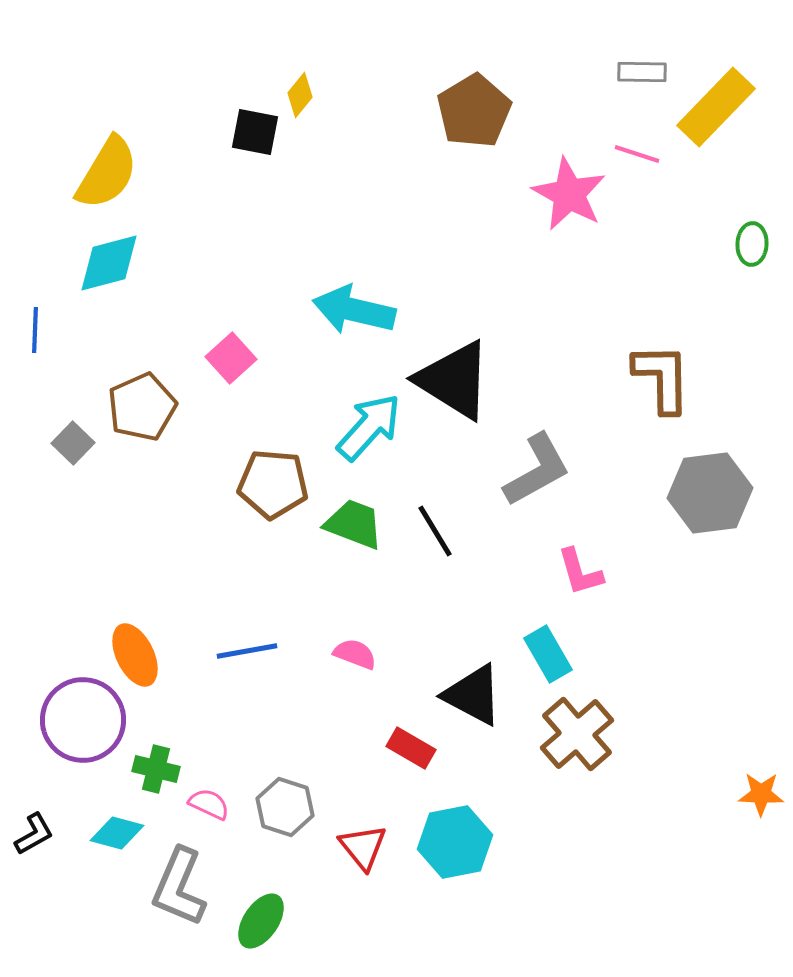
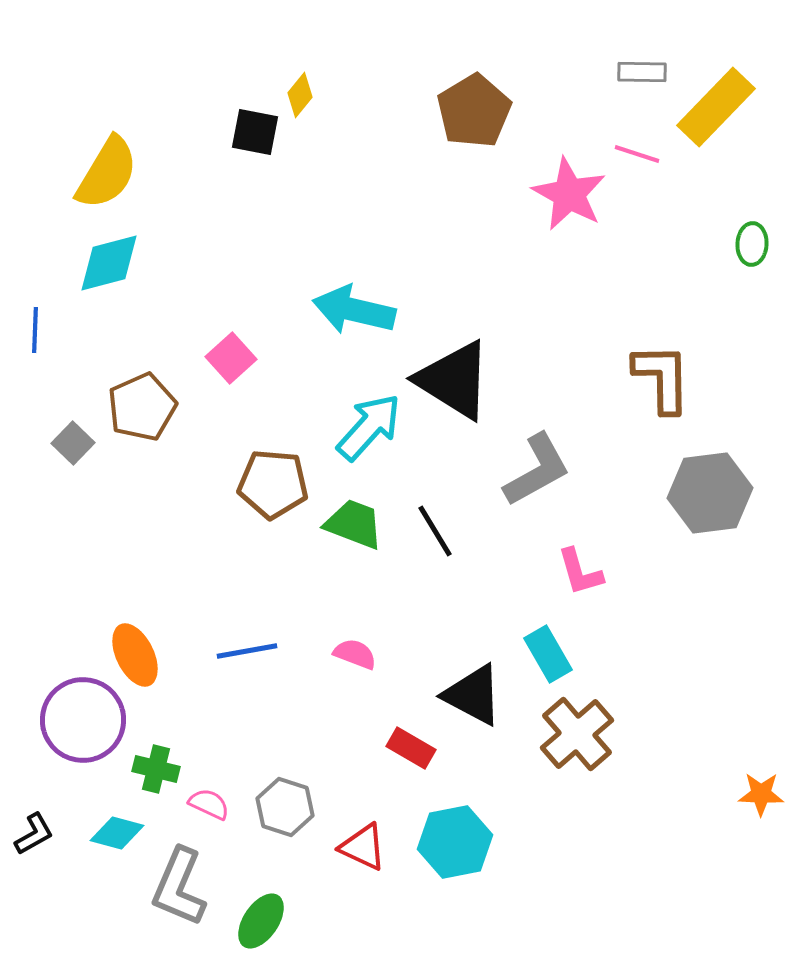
red triangle at (363, 847): rotated 26 degrees counterclockwise
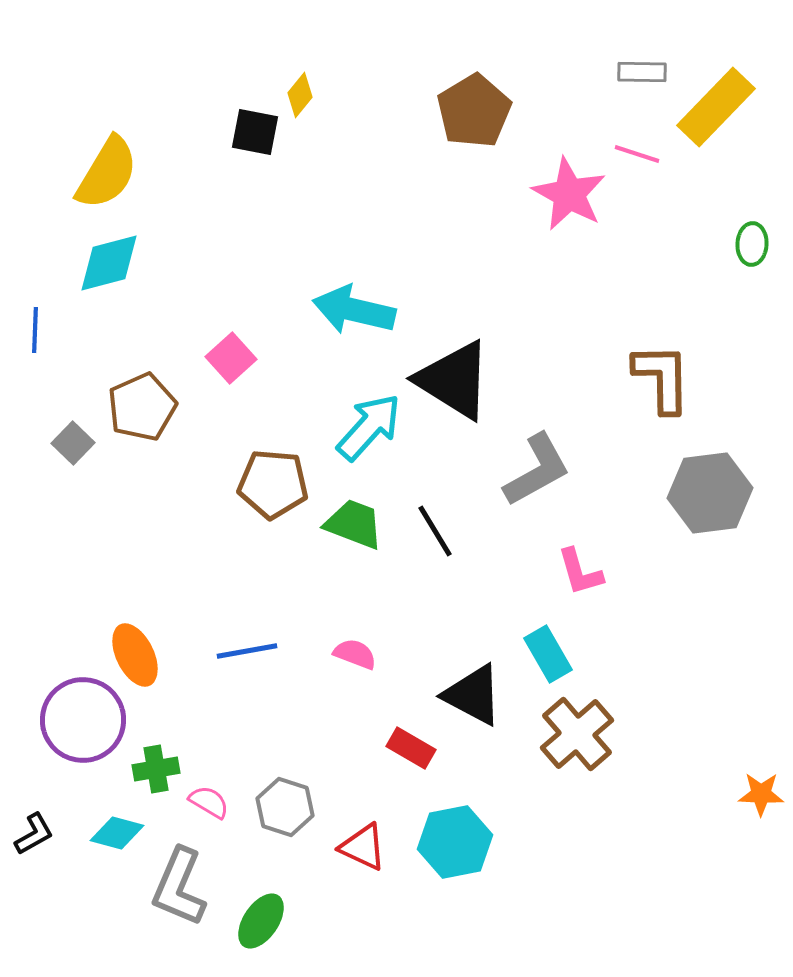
green cross at (156, 769): rotated 24 degrees counterclockwise
pink semicircle at (209, 804): moved 2 px up; rotated 6 degrees clockwise
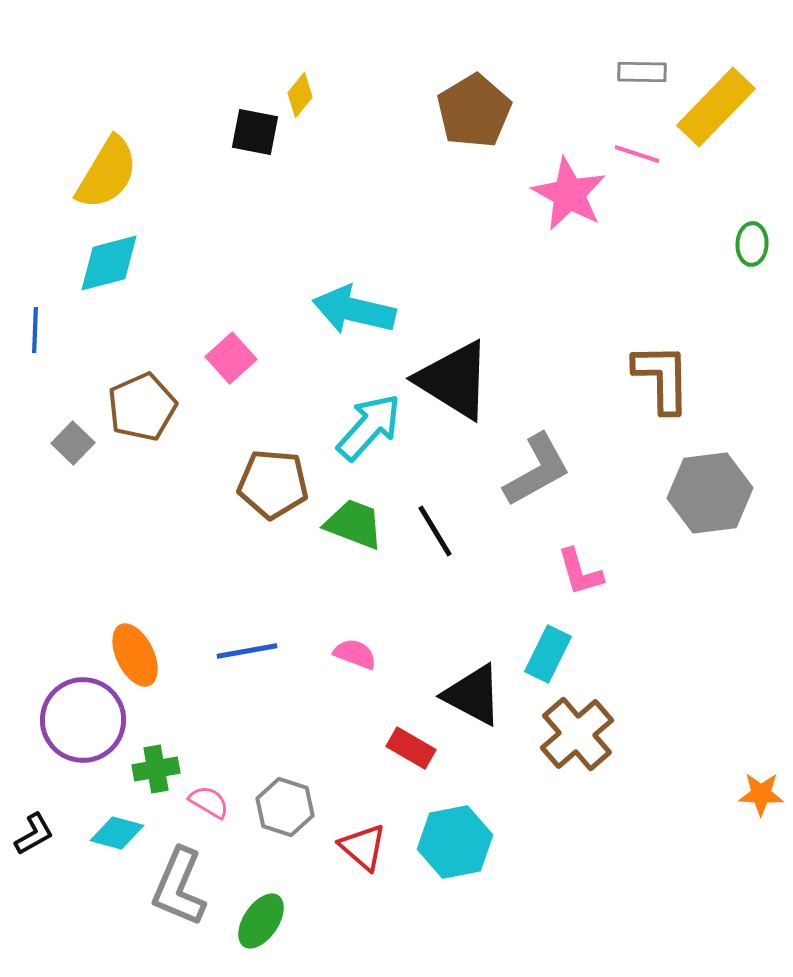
cyan rectangle at (548, 654): rotated 56 degrees clockwise
red triangle at (363, 847): rotated 16 degrees clockwise
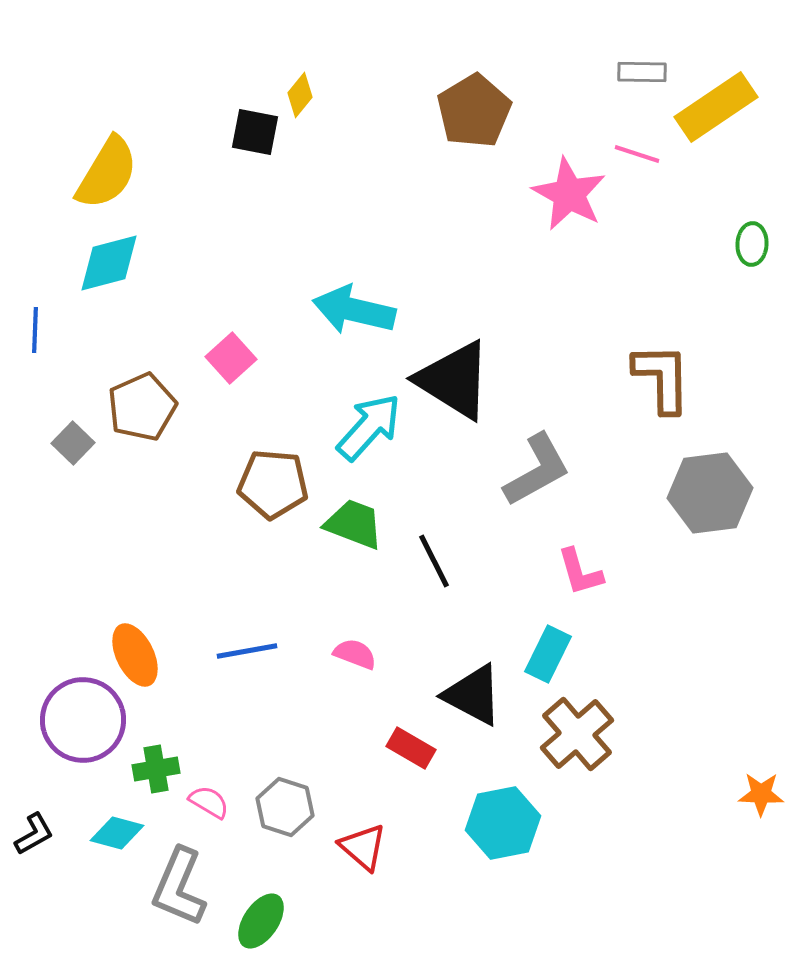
yellow rectangle at (716, 107): rotated 12 degrees clockwise
black line at (435, 531): moved 1 px left, 30 px down; rotated 4 degrees clockwise
cyan hexagon at (455, 842): moved 48 px right, 19 px up
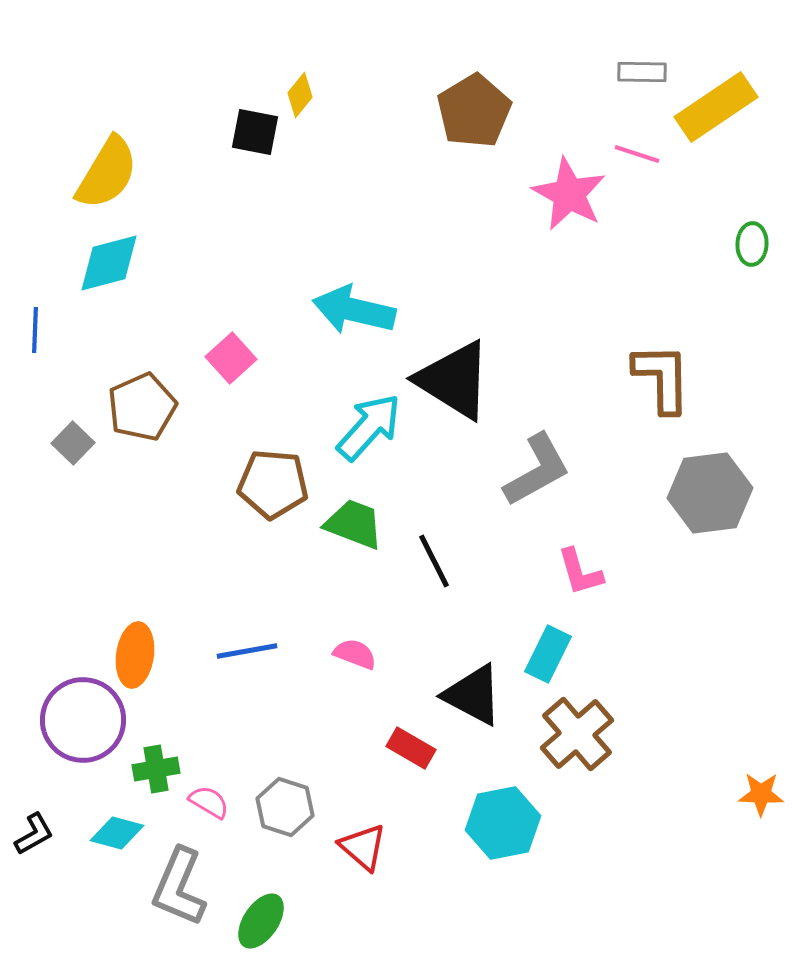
orange ellipse at (135, 655): rotated 34 degrees clockwise
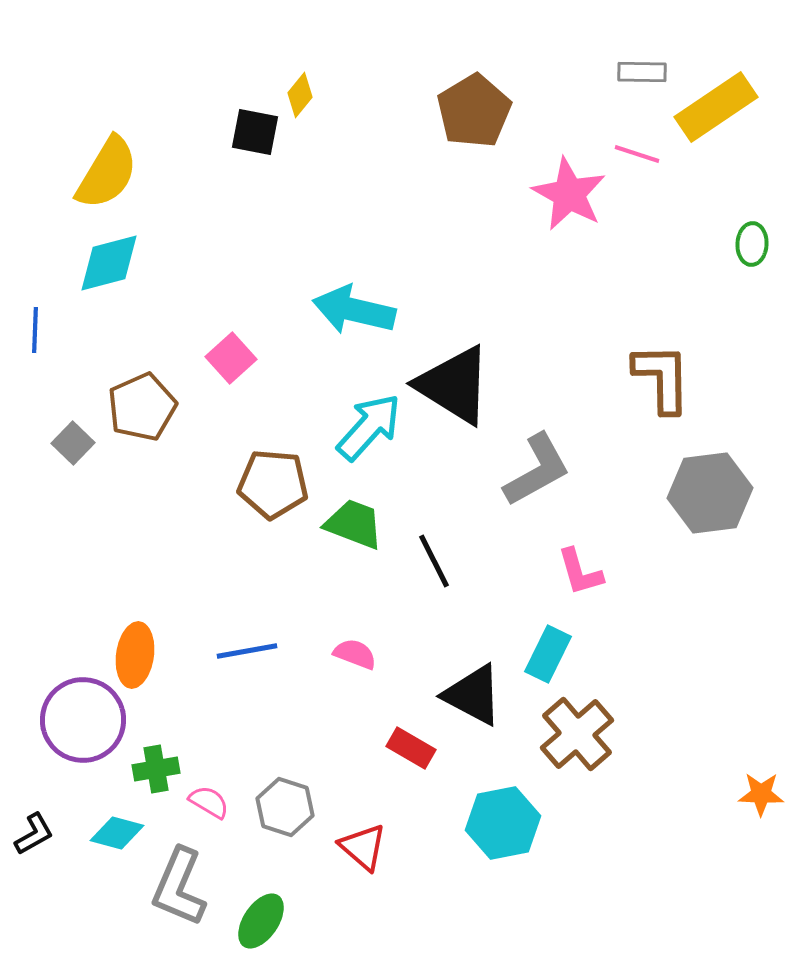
black triangle at (454, 380): moved 5 px down
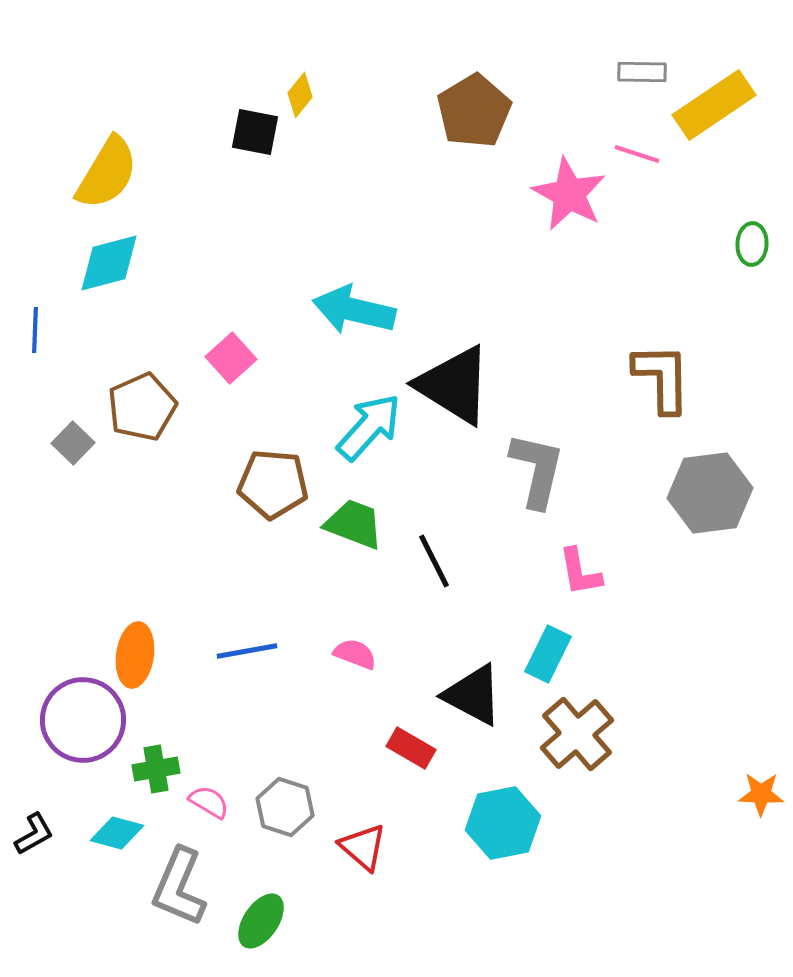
yellow rectangle at (716, 107): moved 2 px left, 2 px up
gray L-shape at (537, 470): rotated 48 degrees counterclockwise
pink L-shape at (580, 572): rotated 6 degrees clockwise
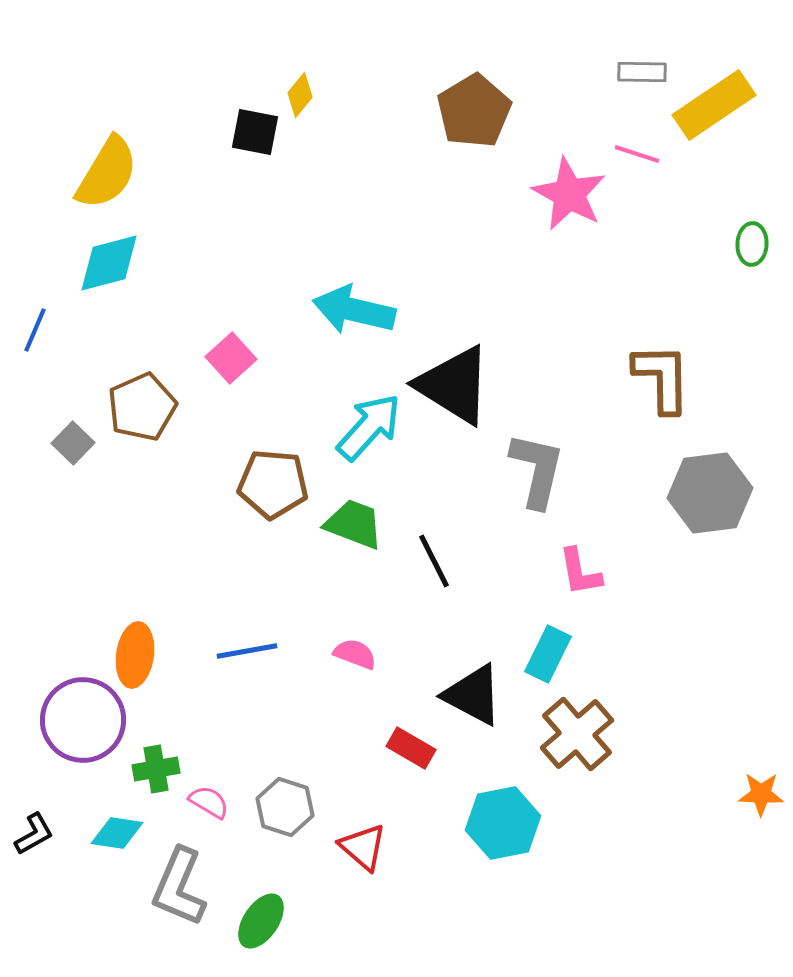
blue line at (35, 330): rotated 21 degrees clockwise
cyan diamond at (117, 833): rotated 6 degrees counterclockwise
